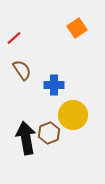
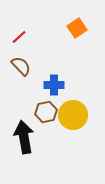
red line: moved 5 px right, 1 px up
brown semicircle: moved 1 px left, 4 px up; rotated 10 degrees counterclockwise
brown hexagon: moved 3 px left, 21 px up; rotated 10 degrees clockwise
black arrow: moved 2 px left, 1 px up
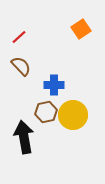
orange square: moved 4 px right, 1 px down
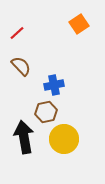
orange square: moved 2 px left, 5 px up
red line: moved 2 px left, 4 px up
blue cross: rotated 12 degrees counterclockwise
yellow circle: moved 9 px left, 24 px down
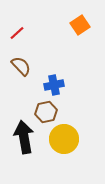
orange square: moved 1 px right, 1 px down
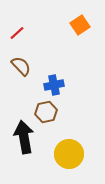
yellow circle: moved 5 px right, 15 px down
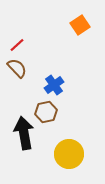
red line: moved 12 px down
brown semicircle: moved 4 px left, 2 px down
blue cross: rotated 24 degrees counterclockwise
black arrow: moved 4 px up
